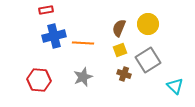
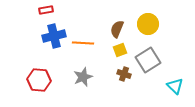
brown semicircle: moved 2 px left, 1 px down
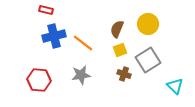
red rectangle: rotated 24 degrees clockwise
orange line: rotated 35 degrees clockwise
gray star: moved 2 px left, 2 px up; rotated 12 degrees clockwise
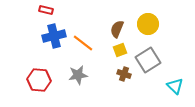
gray star: moved 3 px left
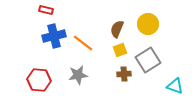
brown cross: rotated 24 degrees counterclockwise
cyan triangle: rotated 24 degrees counterclockwise
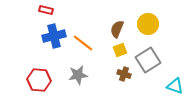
brown cross: rotated 24 degrees clockwise
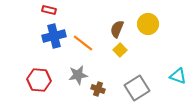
red rectangle: moved 3 px right
yellow square: rotated 24 degrees counterclockwise
gray square: moved 11 px left, 28 px down
brown cross: moved 26 px left, 15 px down
cyan triangle: moved 3 px right, 10 px up
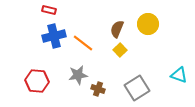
cyan triangle: moved 1 px right, 1 px up
red hexagon: moved 2 px left, 1 px down
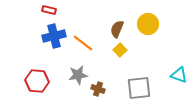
gray square: moved 2 px right; rotated 25 degrees clockwise
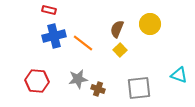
yellow circle: moved 2 px right
gray star: moved 4 px down
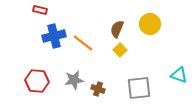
red rectangle: moved 9 px left
gray star: moved 4 px left, 1 px down
